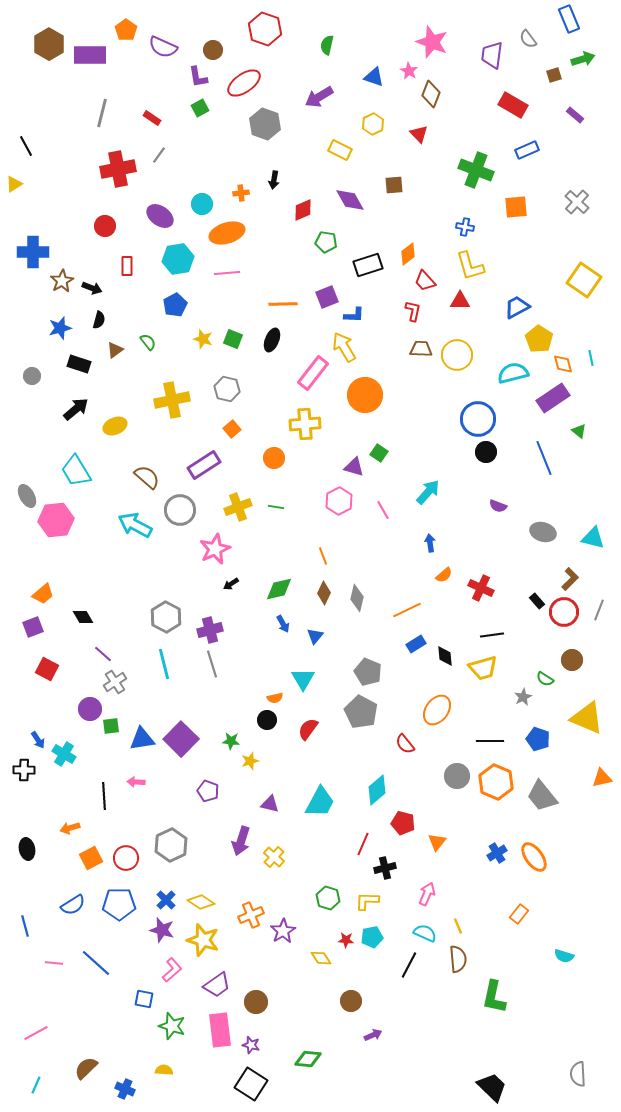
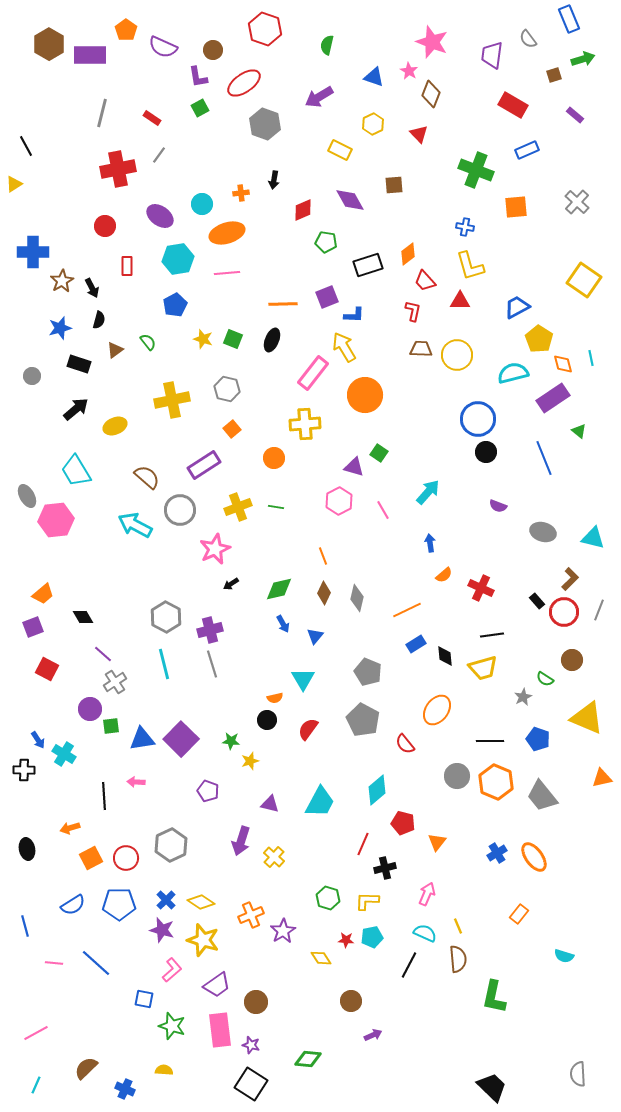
black arrow at (92, 288): rotated 42 degrees clockwise
gray pentagon at (361, 712): moved 2 px right, 8 px down
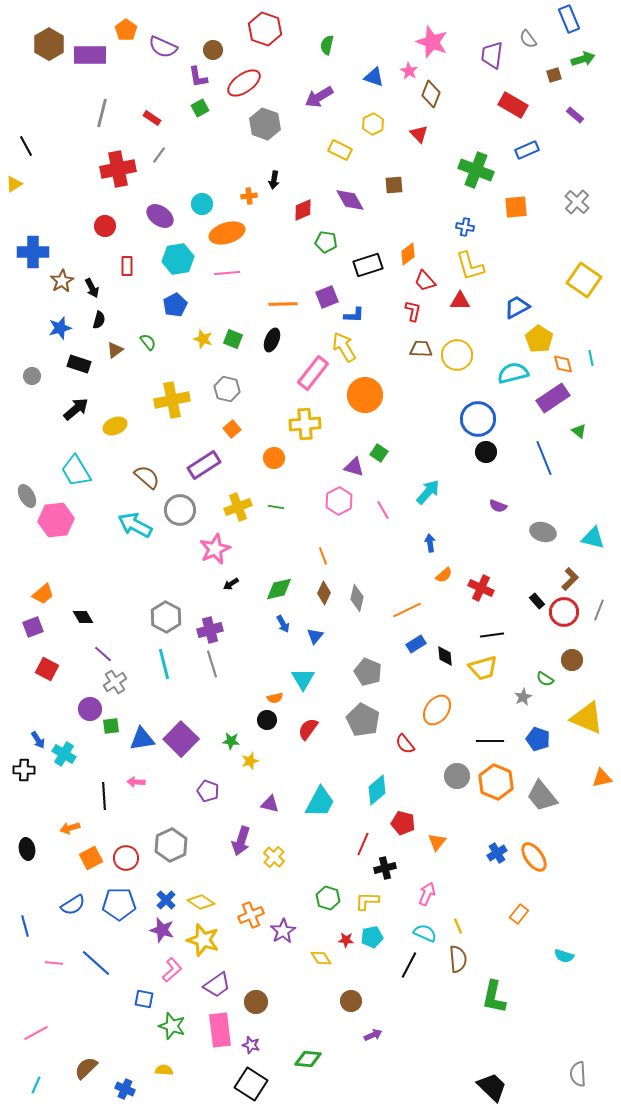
orange cross at (241, 193): moved 8 px right, 3 px down
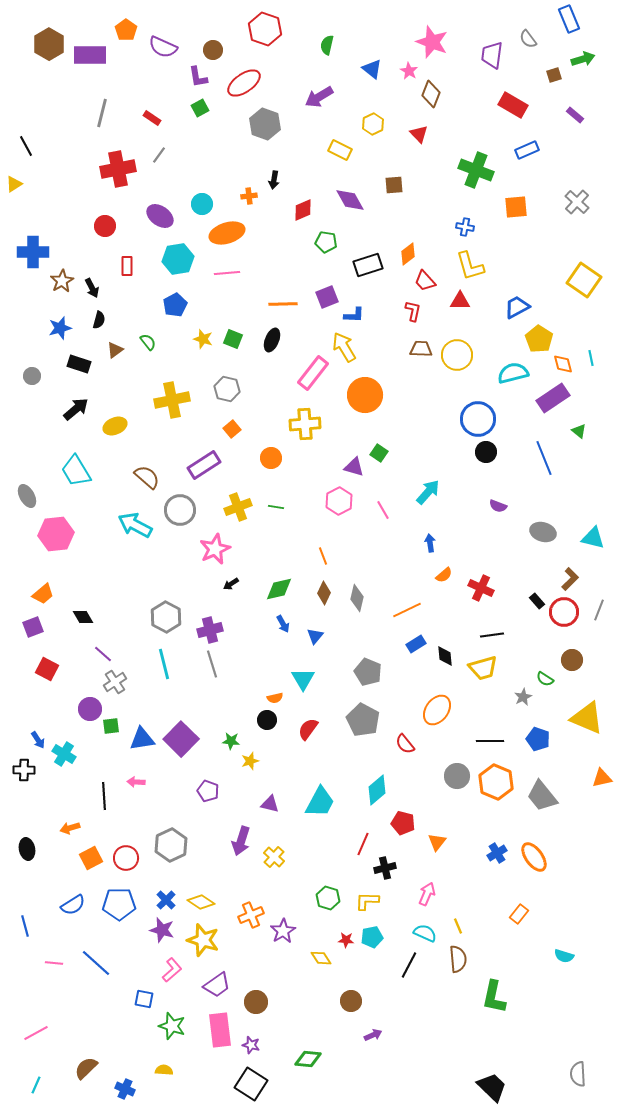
blue triangle at (374, 77): moved 2 px left, 8 px up; rotated 20 degrees clockwise
orange circle at (274, 458): moved 3 px left
pink hexagon at (56, 520): moved 14 px down
